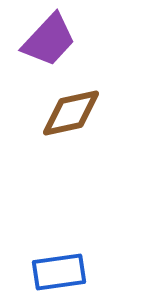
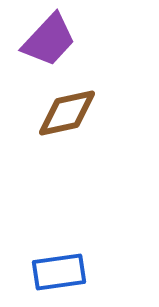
brown diamond: moved 4 px left
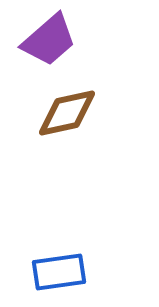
purple trapezoid: rotated 6 degrees clockwise
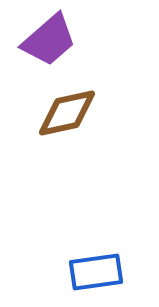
blue rectangle: moved 37 px right
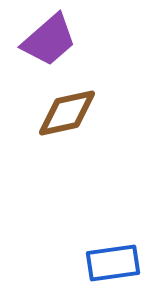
blue rectangle: moved 17 px right, 9 px up
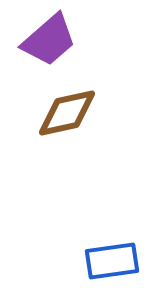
blue rectangle: moved 1 px left, 2 px up
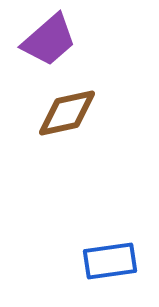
blue rectangle: moved 2 px left
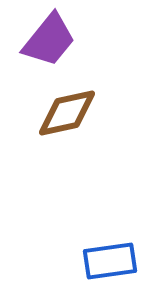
purple trapezoid: rotated 10 degrees counterclockwise
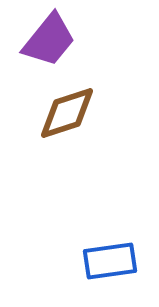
brown diamond: rotated 6 degrees counterclockwise
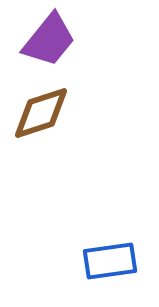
brown diamond: moved 26 px left
